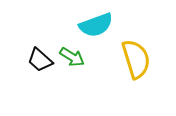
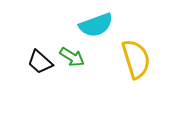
black trapezoid: moved 2 px down
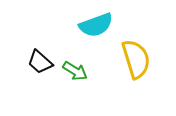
green arrow: moved 3 px right, 14 px down
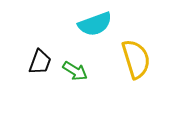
cyan semicircle: moved 1 px left, 1 px up
black trapezoid: rotated 112 degrees counterclockwise
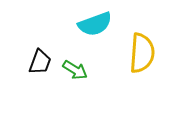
yellow semicircle: moved 6 px right, 6 px up; rotated 21 degrees clockwise
green arrow: moved 1 px up
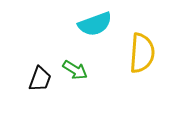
black trapezoid: moved 17 px down
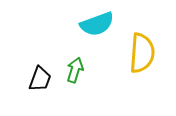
cyan semicircle: moved 2 px right
green arrow: rotated 105 degrees counterclockwise
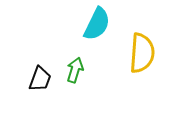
cyan semicircle: rotated 44 degrees counterclockwise
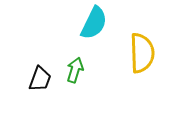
cyan semicircle: moved 3 px left, 1 px up
yellow semicircle: rotated 6 degrees counterclockwise
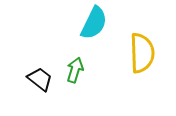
black trapezoid: rotated 72 degrees counterclockwise
